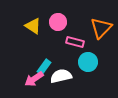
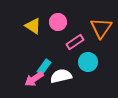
orange triangle: rotated 10 degrees counterclockwise
pink rectangle: rotated 48 degrees counterclockwise
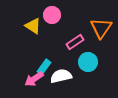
pink circle: moved 6 px left, 7 px up
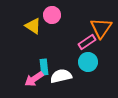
pink rectangle: moved 12 px right
cyan rectangle: rotated 42 degrees counterclockwise
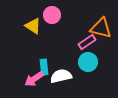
orange triangle: rotated 50 degrees counterclockwise
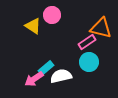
cyan circle: moved 1 px right
cyan rectangle: moved 2 px right, 1 px down; rotated 56 degrees clockwise
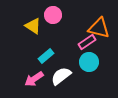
pink circle: moved 1 px right
orange triangle: moved 2 px left
cyan rectangle: moved 12 px up
white semicircle: rotated 25 degrees counterclockwise
